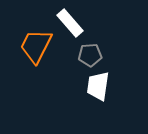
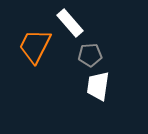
orange trapezoid: moved 1 px left
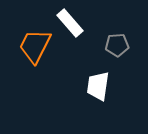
gray pentagon: moved 27 px right, 10 px up
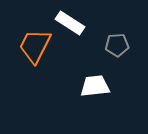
white rectangle: rotated 16 degrees counterclockwise
white trapezoid: moved 3 px left; rotated 76 degrees clockwise
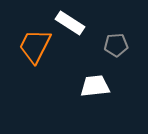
gray pentagon: moved 1 px left
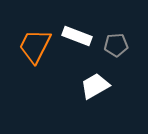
white rectangle: moved 7 px right, 13 px down; rotated 12 degrees counterclockwise
white trapezoid: rotated 24 degrees counterclockwise
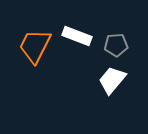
white trapezoid: moved 17 px right, 6 px up; rotated 20 degrees counterclockwise
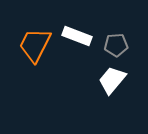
orange trapezoid: moved 1 px up
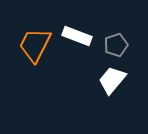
gray pentagon: rotated 15 degrees counterclockwise
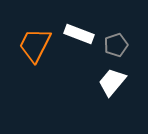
white rectangle: moved 2 px right, 2 px up
white trapezoid: moved 2 px down
